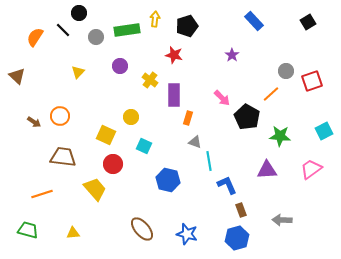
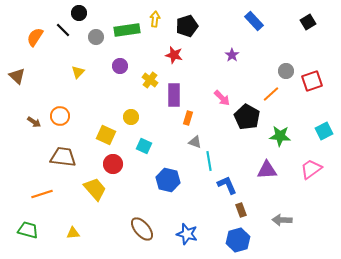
blue hexagon at (237, 238): moved 1 px right, 2 px down
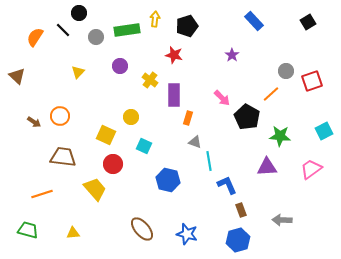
purple triangle at (267, 170): moved 3 px up
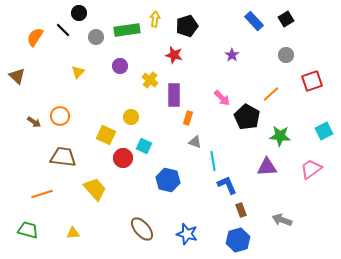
black square at (308, 22): moved 22 px left, 3 px up
gray circle at (286, 71): moved 16 px up
cyan line at (209, 161): moved 4 px right
red circle at (113, 164): moved 10 px right, 6 px up
gray arrow at (282, 220): rotated 18 degrees clockwise
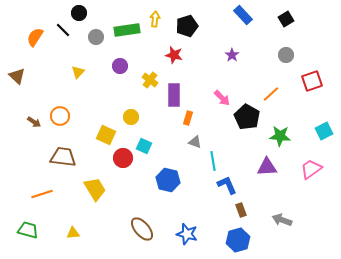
blue rectangle at (254, 21): moved 11 px left, 6 px up
yellow trapezoid at (95, 189): rotated 10 degrees clockwise
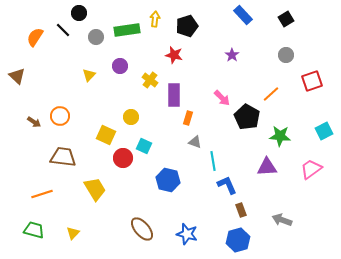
yellow triangle at (78, 72): moved 11 px right, 3 px down
green trapezoid at (28, 230): moved 6 px right
yellow triangle at (73, 233): rotated 40 degrees counterclockwise
